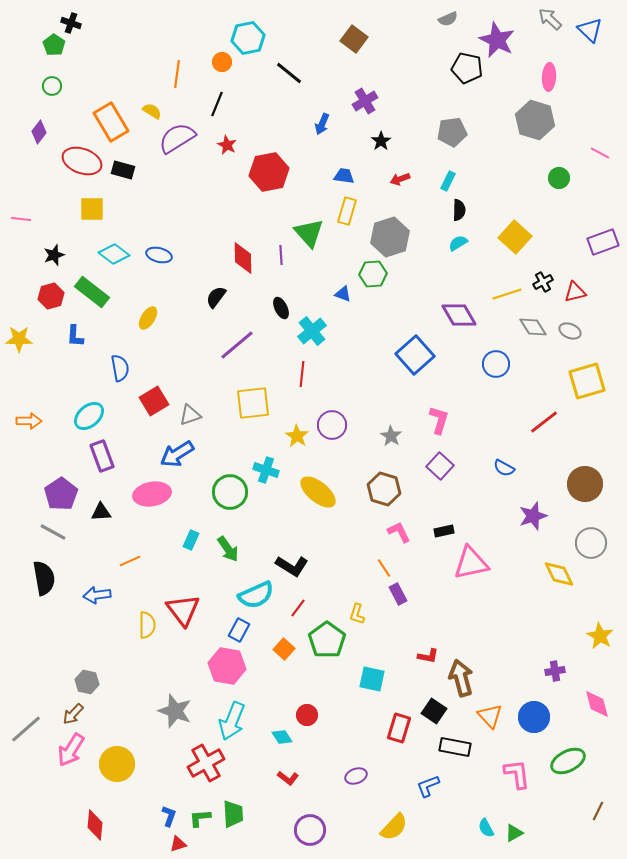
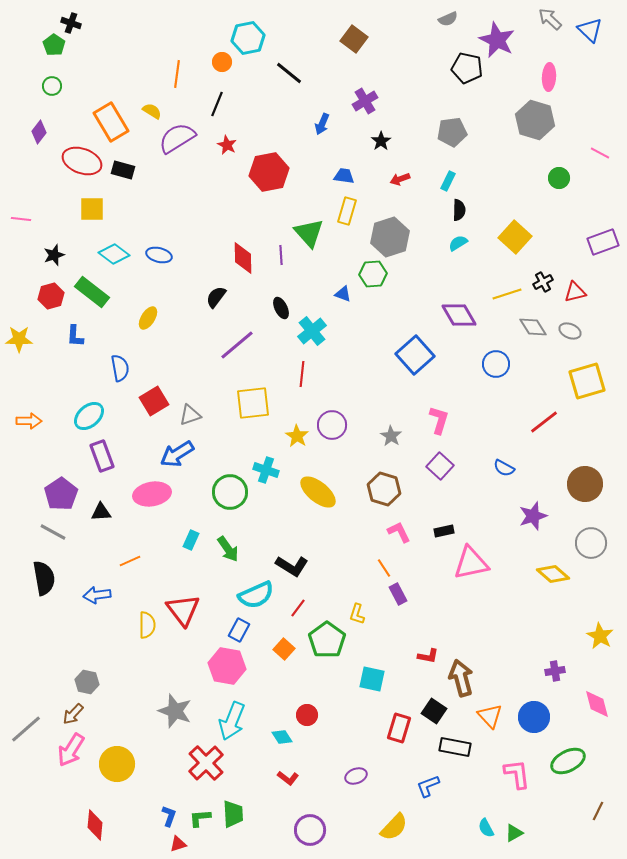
yellow diamond at (559, 574): moved 6 px left; rotated 24 degrees counterclockwise
red cross at (206, 763): rotated 15 degrees counterclockwise
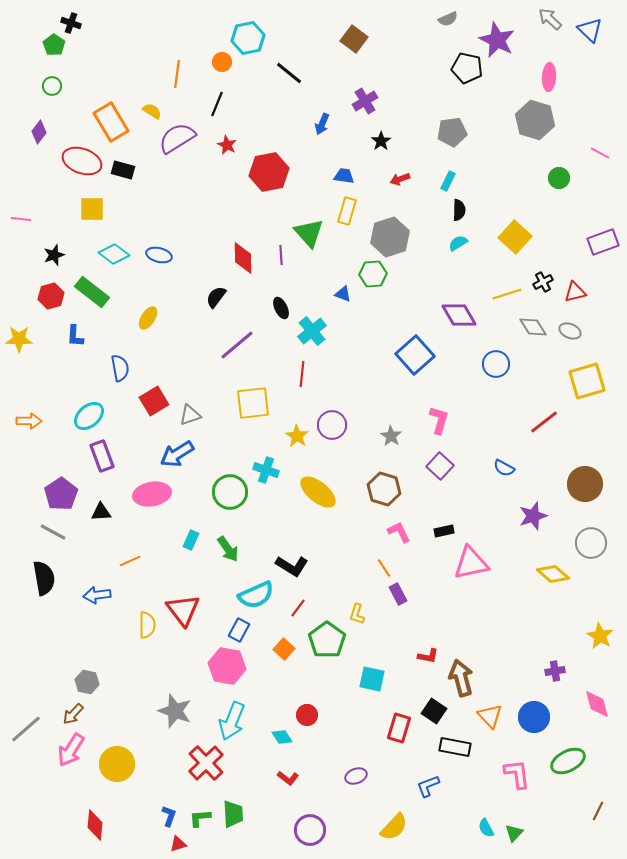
green triangle at (514, 833): rotated 18 degrees counterclockwise
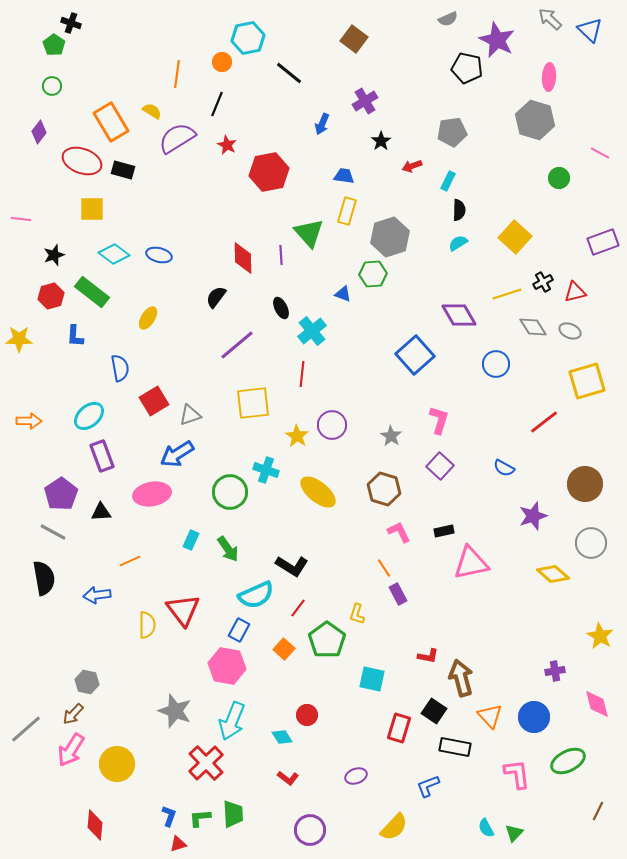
red arrow at (400, 179): moved 12 px right, 13 px up
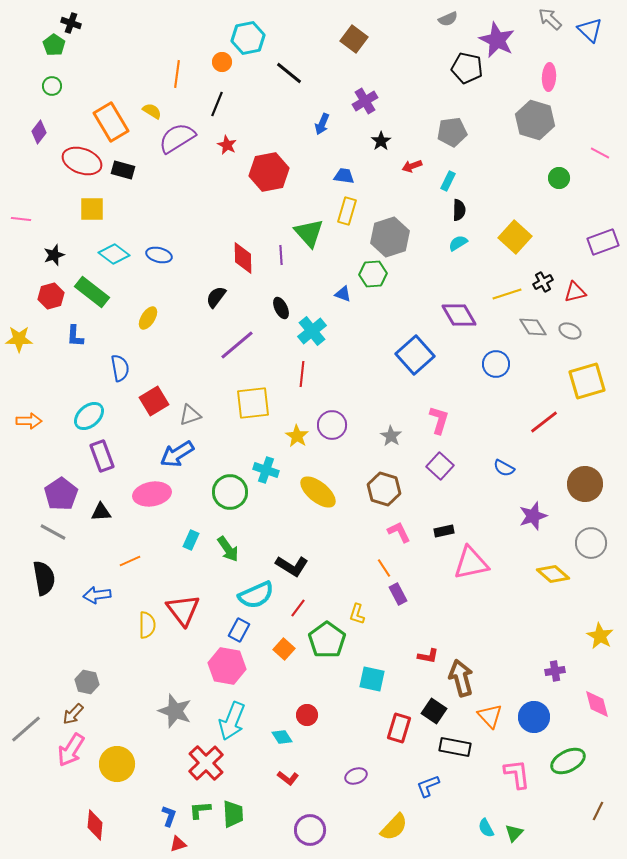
green L-shape at (200, 818): moved 8 px up
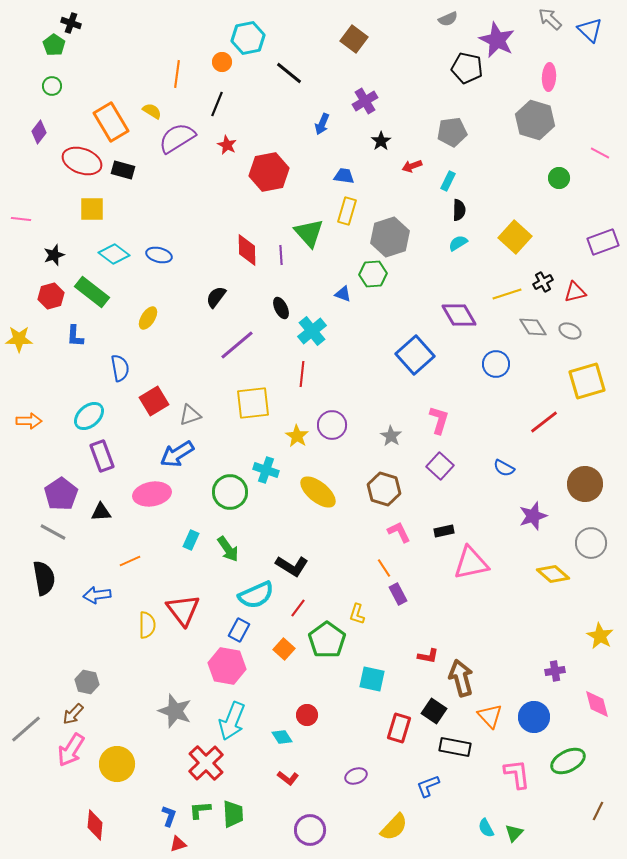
red diamond at (243, 258): moved 4 px right, 8 px up
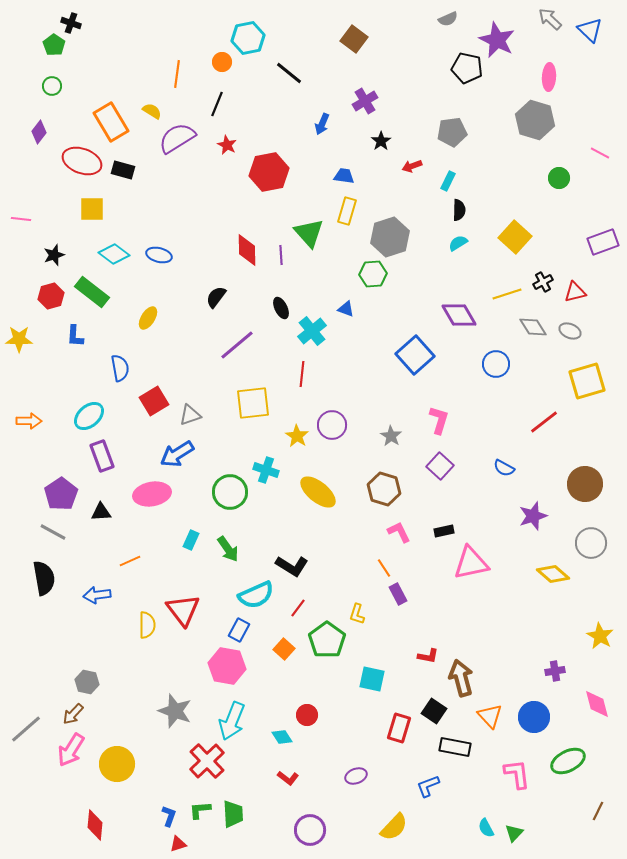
blue triangle at (343, 294): moved 3 px right, 15 px down
red cross at (206, 763): moved 1 px right, 2 px up
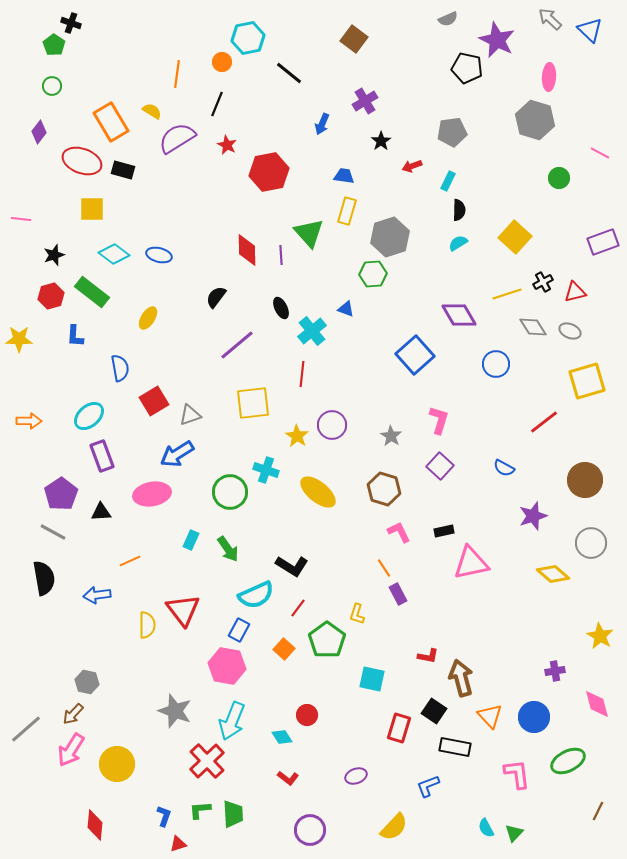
brown circle at (585, 484): moved 4 px up
blue L-shape at (169, 816): moved 5 px left
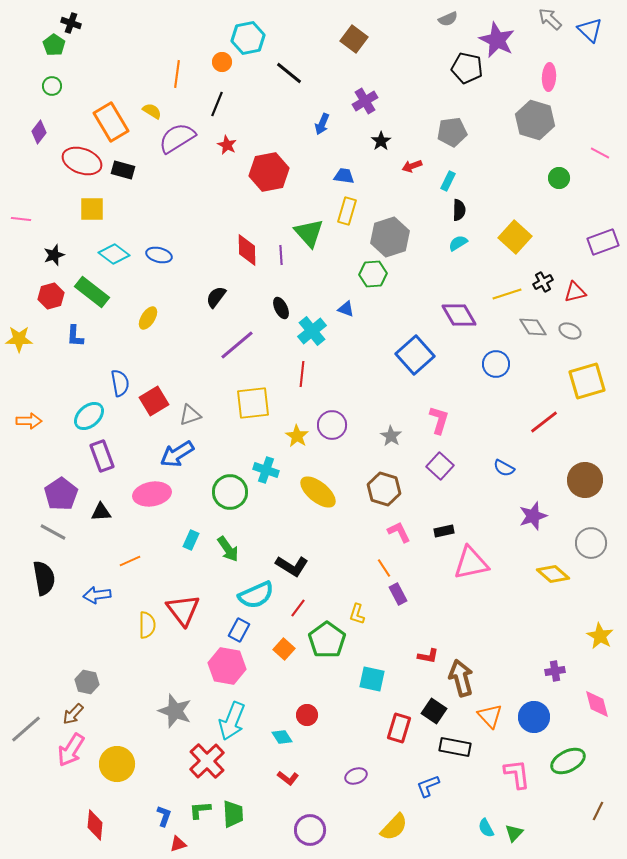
blue semicircle at (120, 368): moved 15 px down
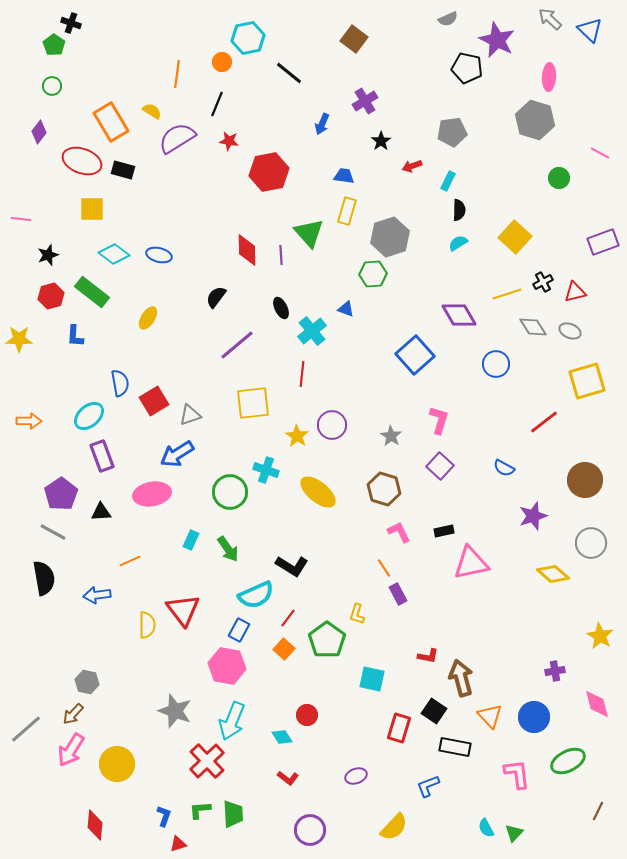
red star at (227, 145): moved 2 px right, 4 px up; rotated 18 degrees counterclockwise
black star at (54, 255): moved 6 px left
red line at (298, 608): moved 10 px left, 10 px down
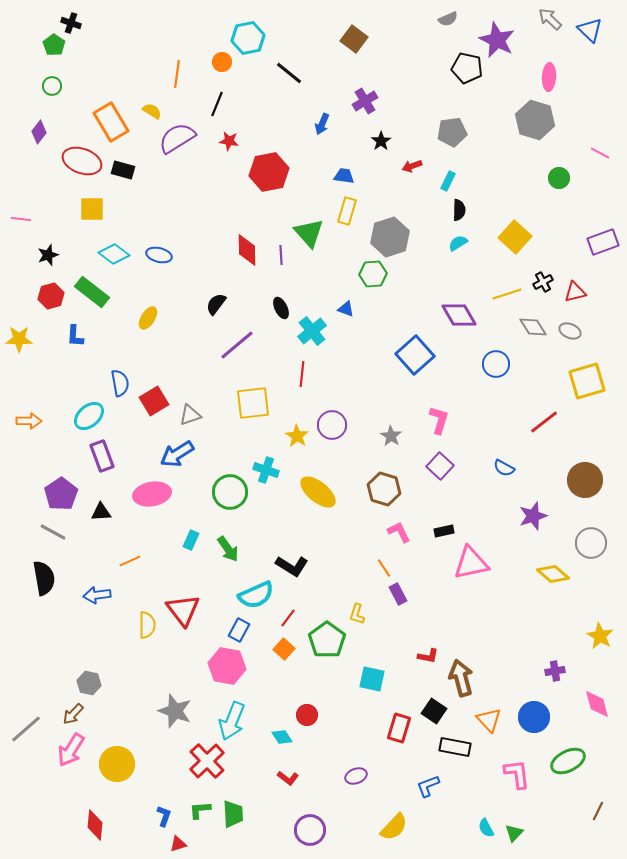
black semicircle at (216, 297): moved 7 px down
gray hexagon at (87, 682): moved 2 px right, 1 px down
orange triangle at (490, 716): moved 1 px left, 4 px down
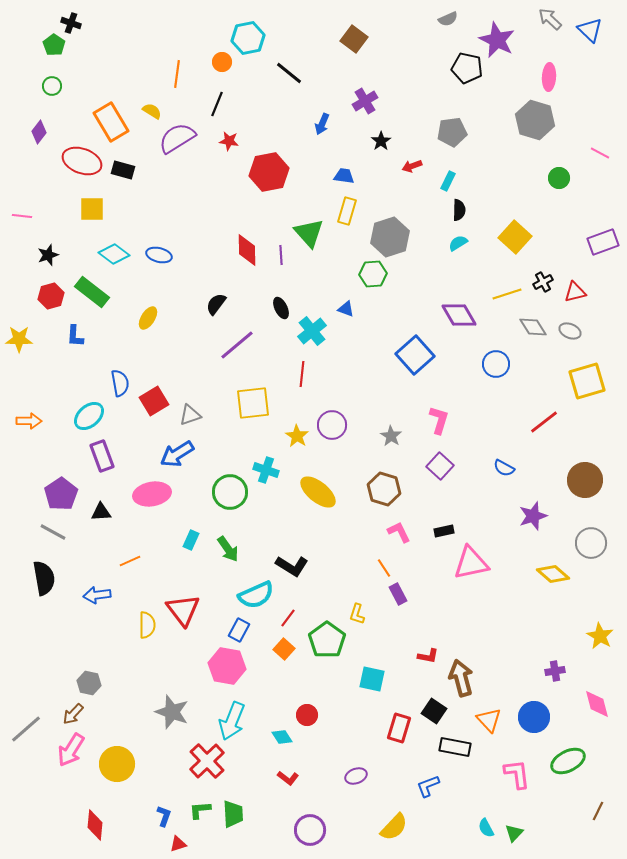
pink line at (21, 219): moved 1 px right, 3 px up
gray star at (175, 711): moved 3 px left, 1 px down
